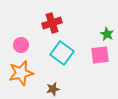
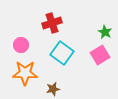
green star: moved 2 px left, 2 px up
pink square: rotated 24 degrees counterclockwise
orange star: moved 4 px right; rotated 15 degrees clockwise
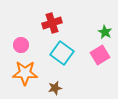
brown star: moved 2 px right, 1 px up
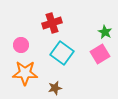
pink square: moved 1 px up
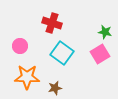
red cross: rotated 36 degrees clockwise
green star: rotated 16 degrees counterclockwise
pink circle: moved 1 px left, 1 px down
orange star: moved 2 px right, 4 px down
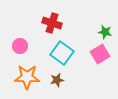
brown star: moved 2 px right, 8 px up
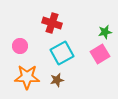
green star: rotated 24 degrees counterclockwise
cyan square: rotated 25 degrees clockwise
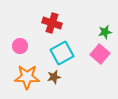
pink square: rotated 18 degrees counterclockwise
brown star: moved 3 px left, 3 px up
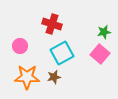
red cross: moved 1 px down
green star: moved 1 px left
